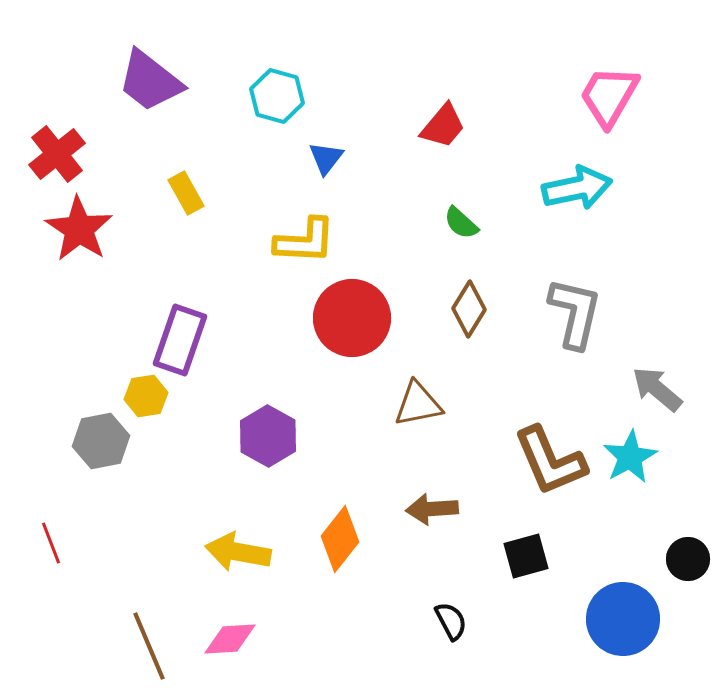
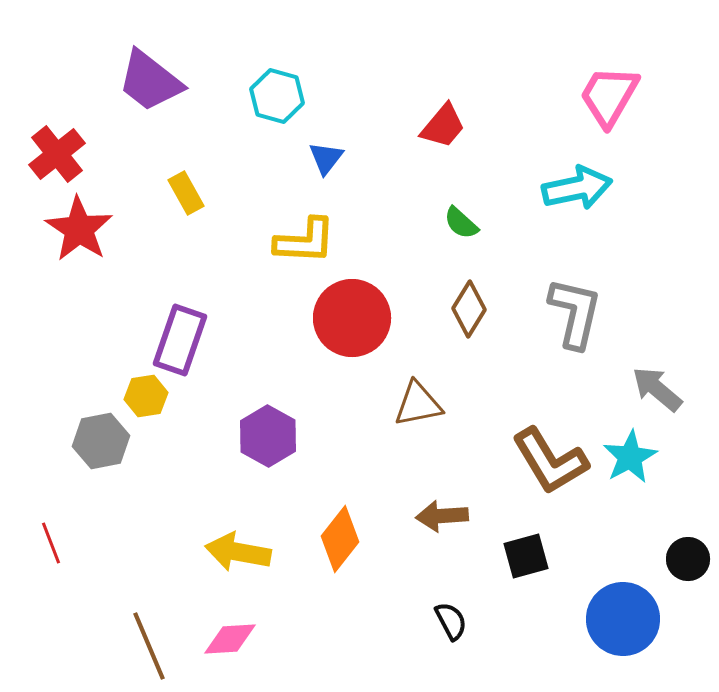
brown L-shape: rotated 8 degrees counterclockwise
brown arrow: moved 10 px right, 7 px down
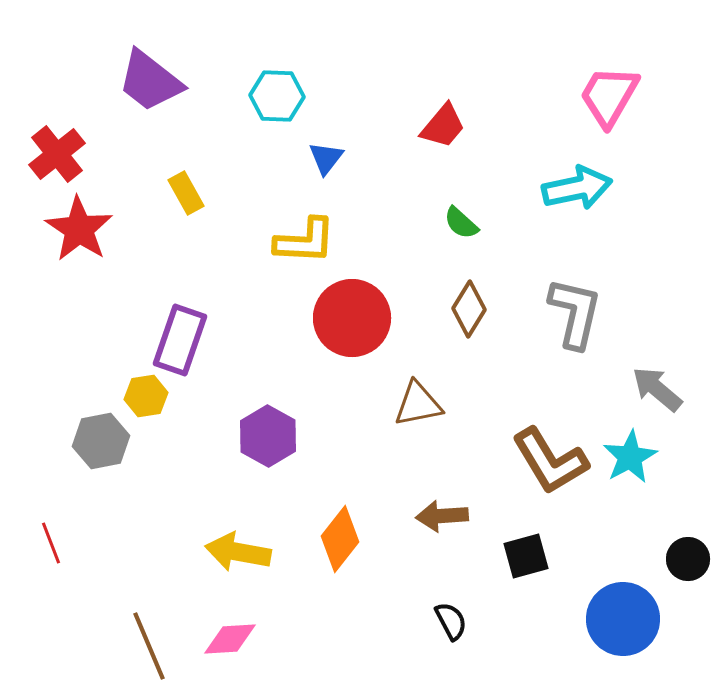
cyan hexagon: rotated 14 degrees counterclockwise
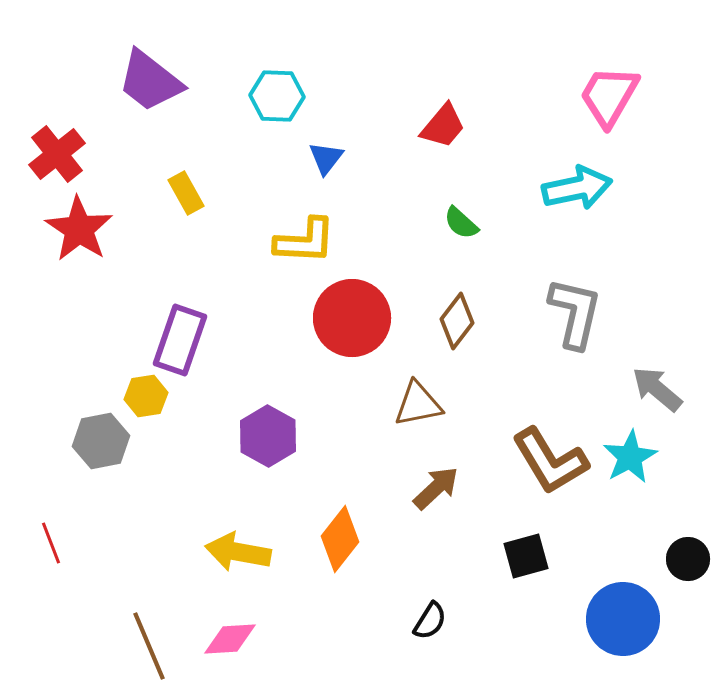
brown diamond: moved 12 px left, 12 px down; rotated 6 degrees clockwise
brown arrow: moved 6 px left, 28 px up; rotated 141 degrees clockwise
black semicircle: moved 21 px left; rotated 60 degrees clockwise
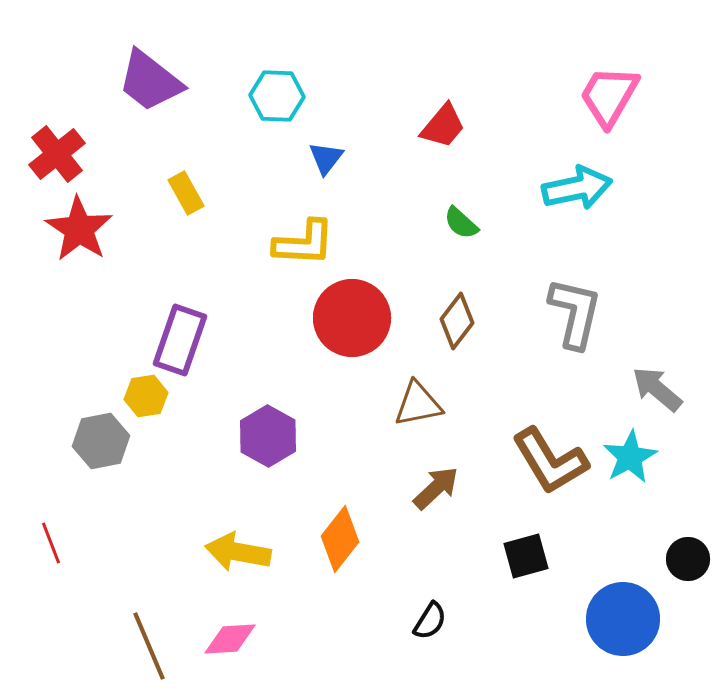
yellow L-shape: moved 1 px left, 2 px down
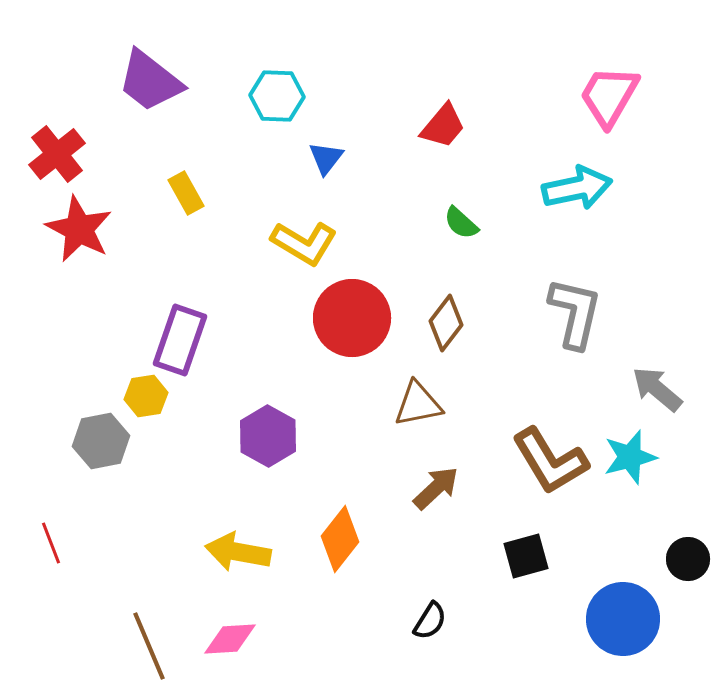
red star: rotated 6 degrees counterclockwise
yellow L-shape: rotated 28 degrees clockwise
brown diamond: moved 11 px left, 2 px down
cyan star: rotated 14 degrees clockwise
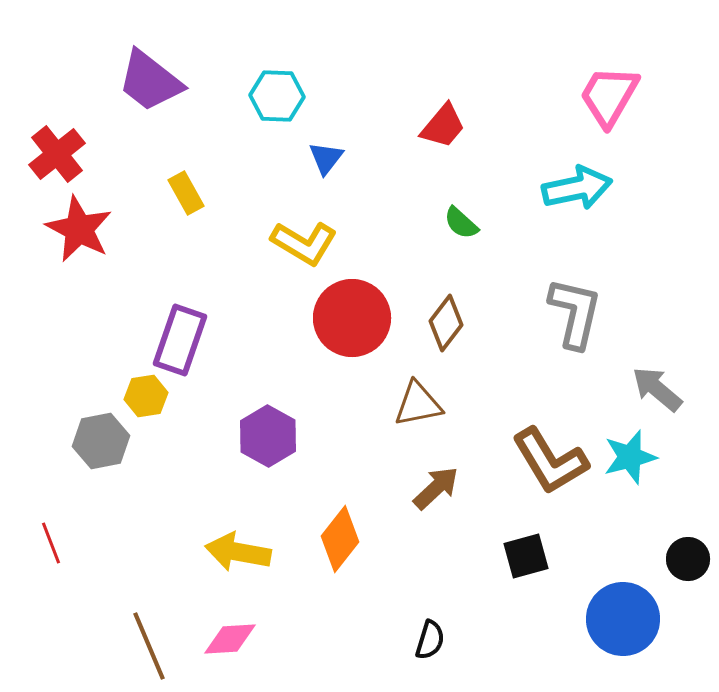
black semicircle: moved 19 px down; rotated 15 degrees counterclockwise
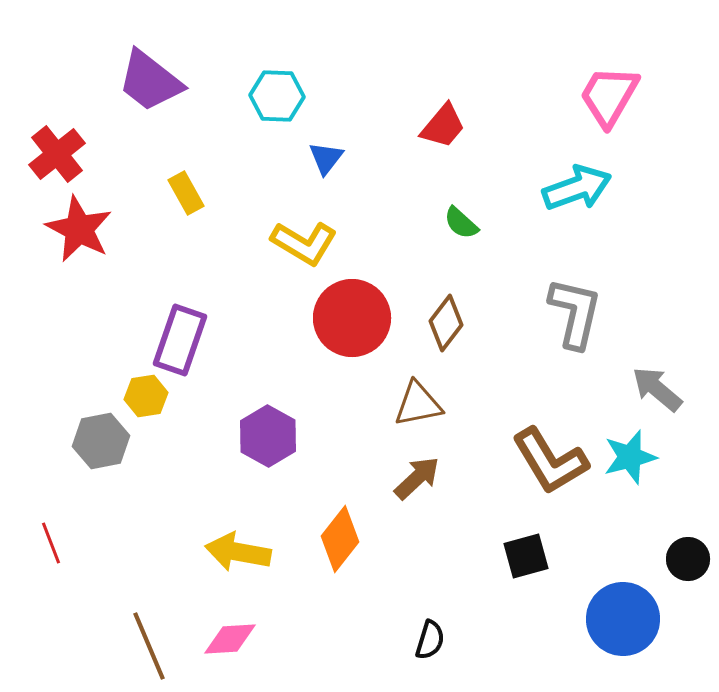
cyan arrow: rotated 8 degrees counterclockwise
brown arrow: moved 19 px left, 10 px up
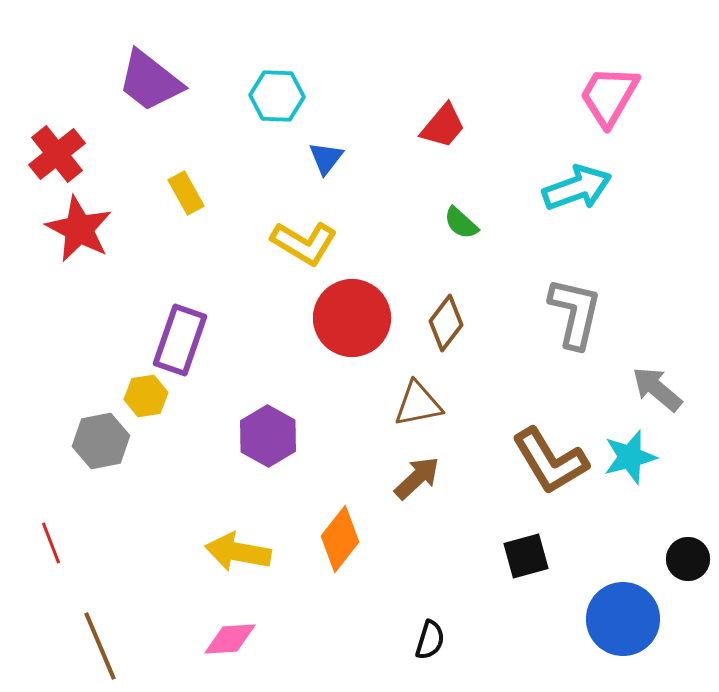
brown line: moved 49 px left
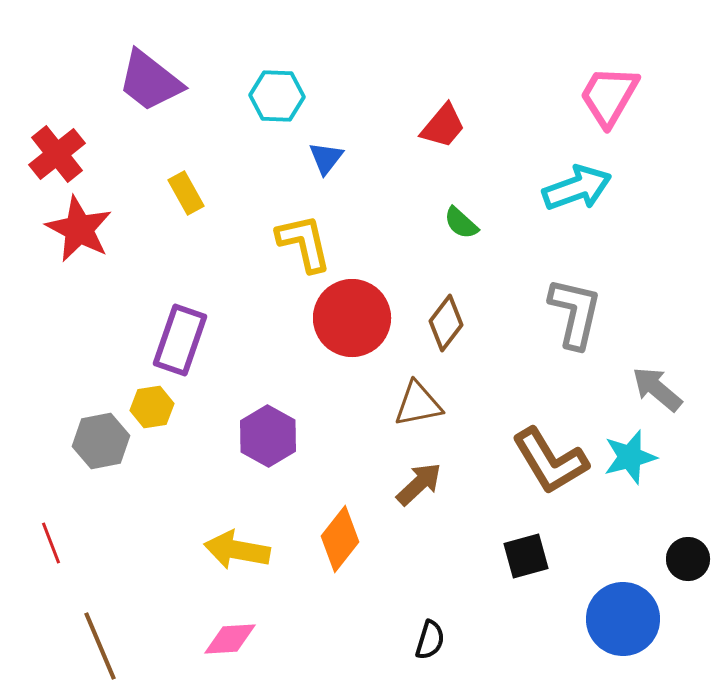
yellow L-shape: rotated 134 degrees counterclockwise
yellow hexagon: moved 6 px right, 11 px down
brown arrow: moved 2 px right, 6 px down
yellow arrow: moved 1 px left, 2 px up
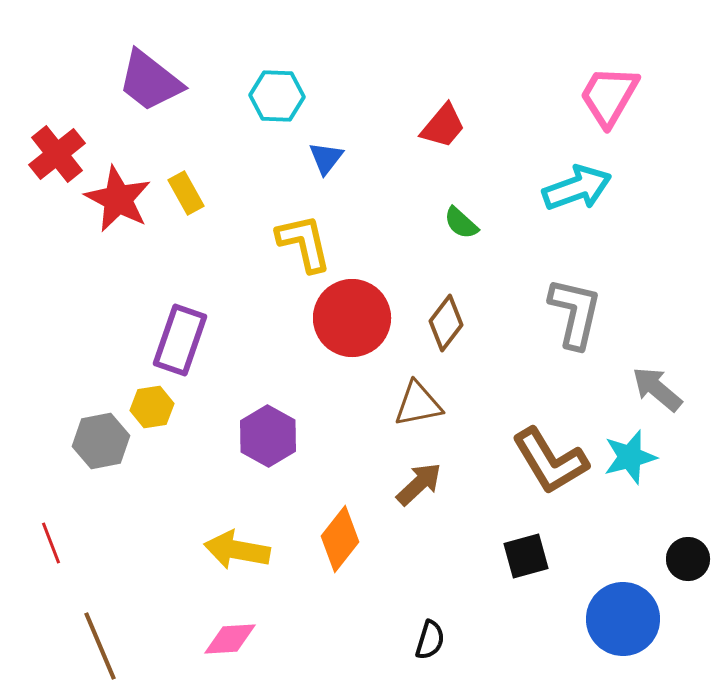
red star: moved 39 px right, 30 px up
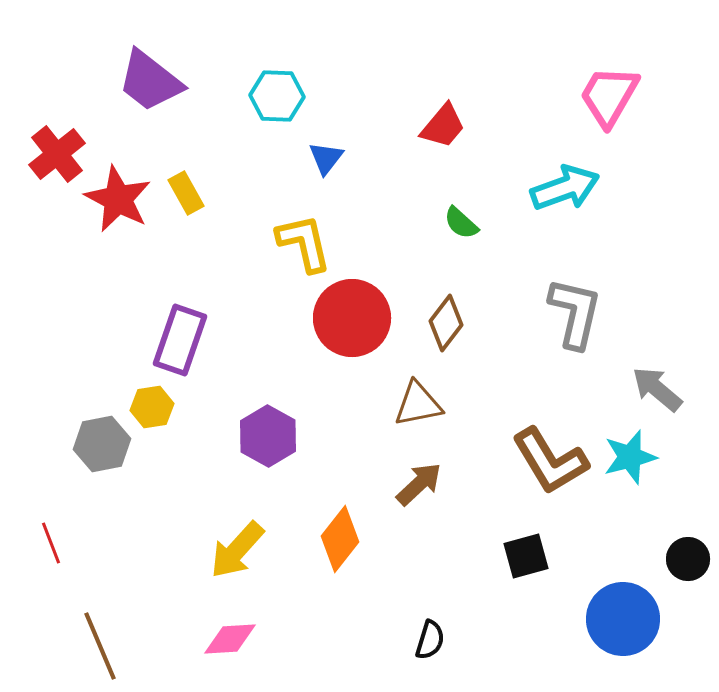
cyan arrow: moved 12 px left
gray hexagon: moved 1 px right, 3 px down
yellow arrow: rotated 58 degrees counterclockwise
